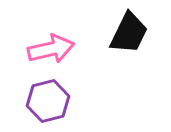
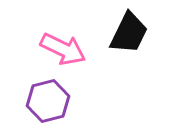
pink arrow: moved 12 px right; rotated 39 degrees clockwise
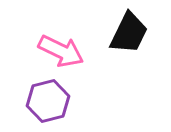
pink arrow: moved 2 px left, 2 px down
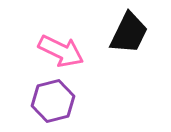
purple hexagon: moved 5 px right
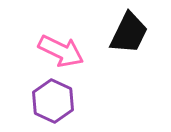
purple hexagon: rotated 21 degrees counterclockwise
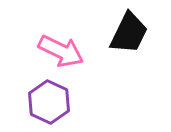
purple hexagon: moved 4 px left, 1 px down
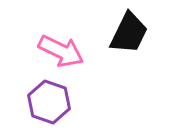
purple hexagon: rotated 6 degrees counterclockwise
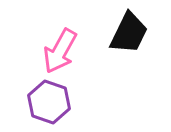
pink arrow: moved 1 px left; rotated 93 degrees clockwise
